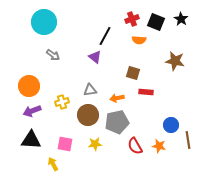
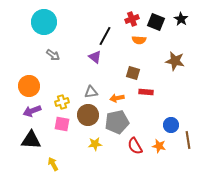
gray triangle: moved 1 px right, 2 px down
pink square: moved 3 px left, 20 px up
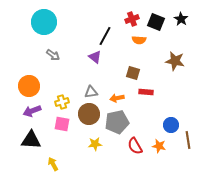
brown circle: moved 1 px right, 1 px up
